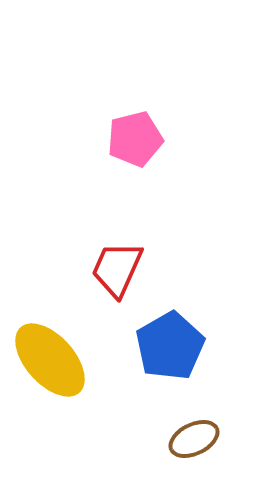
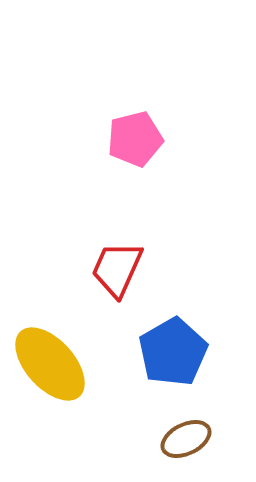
blue pentagon: moved 3 px right, 6 px down
yellow ellipse: moved 4 px down
brown ellipse: moved 8 px left
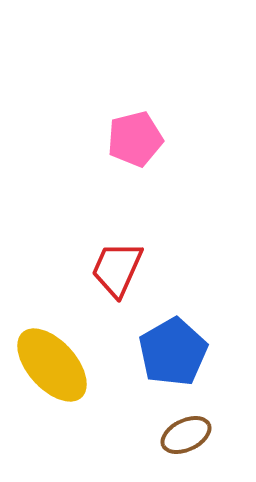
yellow ellipse: moved 2 px right, 1 px down
brown ellipse: moved 4 px up
